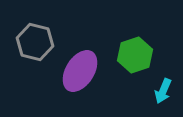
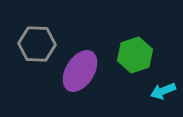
gray hexagon: moved 2 px right, 2 px down; rotated 12 degrees counterclockwise
cyan arrow: rotated 45 degrees clockwise
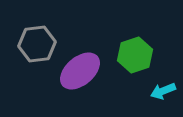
gray hexagon: rotated 9 degrees counterclockwise
purple ellipse: rotated 18 degrees clockwise
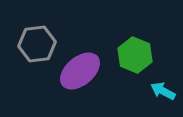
green hexagon: rotated 20 degrees counterclockwise
cyan arrow: rotated 50 degrees clockwise
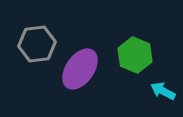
purple ellipse: moved 2 px up; rotated 15 degrees counterclockwise
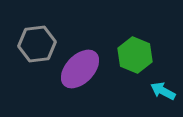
purple ellipse: rotated 9 degrees clockwise
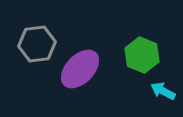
green hexagon: moved 7 px right
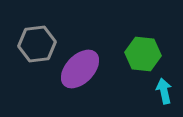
green hexagon: moved 1 px right, 1 px up; rotated 16 degrees counterclockwise
cyan arrow: moved 1 px right; rotated 50 degrees clockwise
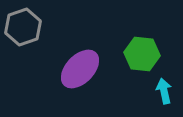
gray hexagon: moved 14 px left, 17 px up; rotated 12 degrees counterclockwise
green hexagon: moved 1 px left
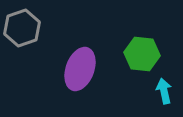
gray hexagon: moved 1 px left, 1 px down
purple ellipse: rotated 24 degrees counterclockwise
